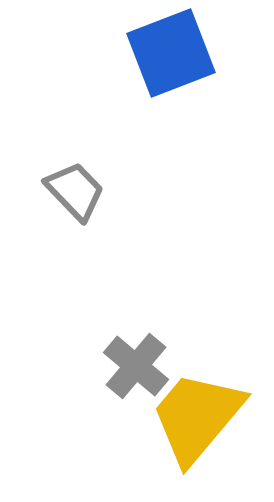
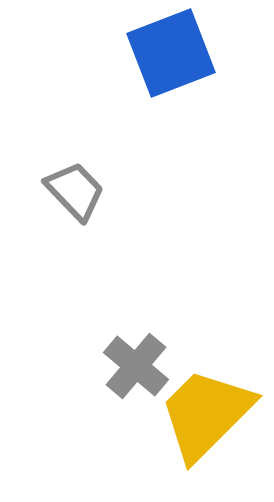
yellow trapezoid: moved 9 px right, 3 px up; rotated 5 degrees clockwise
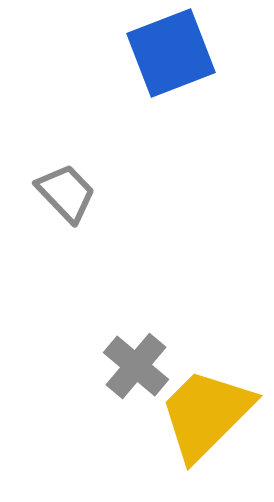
gray trapezoid: moved 9 px left, 2 px down
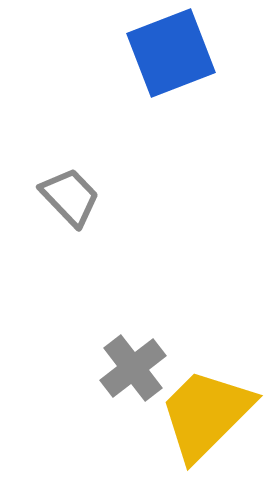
gray trapezoid: moved 4 px right, 4 px down
gray cross: moved 3 px left, 2 px down; rotated 12 degrees clockwise
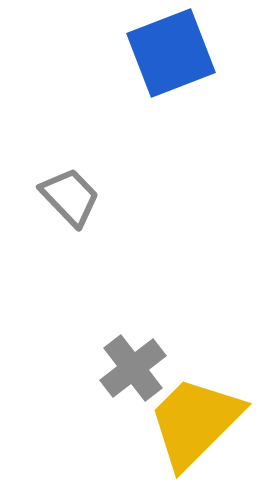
yellow trapezoid: moved 11 px left, 8 px down
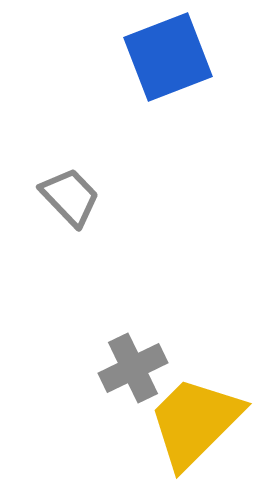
blue square: moved 3 px left, 4 px down
gray cross: rotated 12 degrees clockwise
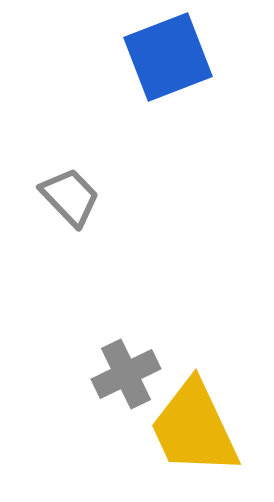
gray cross: moved 7 px left, 6 px down
yellow trapezoid: moved 1 px left, 6 px down; rotated 70 degrees counterclockwise
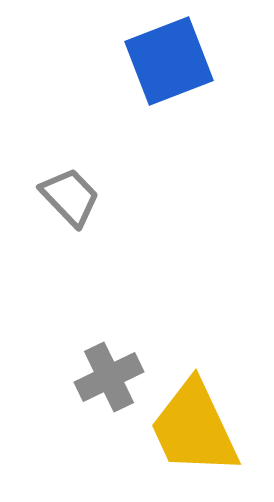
blue square: moved 1 px right, 4 px down
gray cross: moved 17 px left, 3 px down
